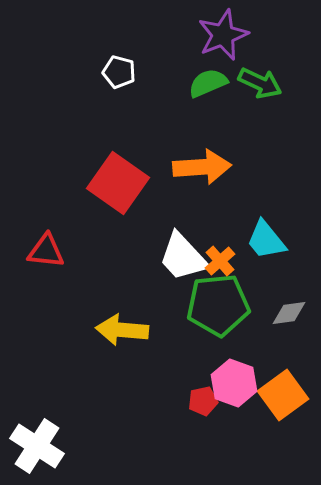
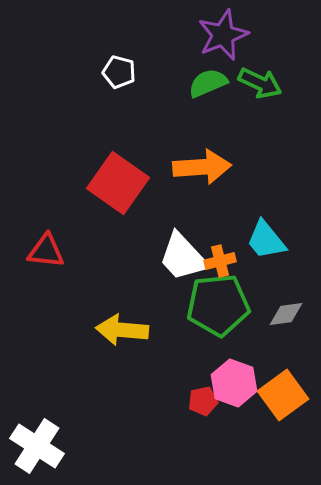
orange cross: rotated 28 degrees clockwise
gray diamond: moved 3 px left, 1 px down
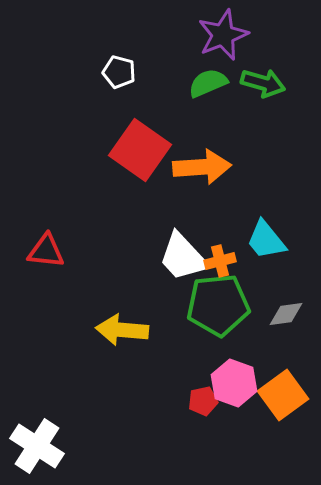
green arrow: moved 3 px right; rotated 9 degrees counterclockwise
red square: moved 22 px right, 33 px up
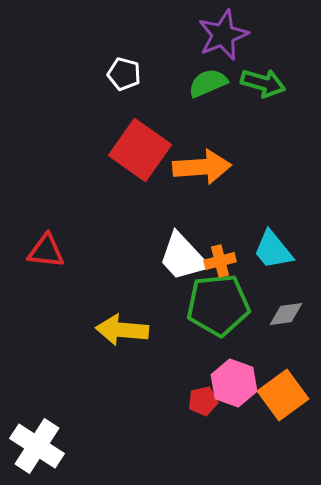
white pentagon: moved 5 px right, 2 px down
cyan trapezoid: moved 7 px right, 10 px down
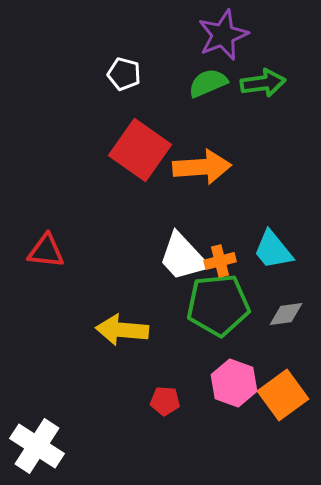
green arrow: rotated 24 degrees counterclockwise
red pentagon: moved 38 px left; rotated 16 degrees clockwise
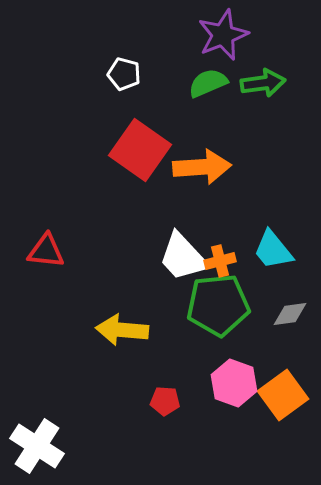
gray diamond: moved 4 px right
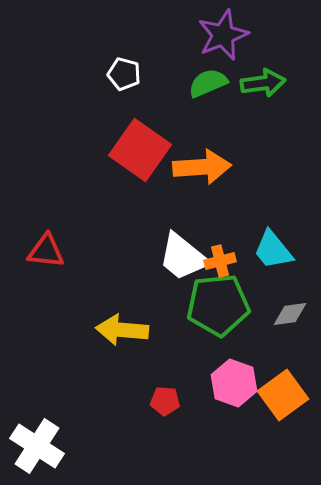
white trapezoid: rotated 8 degrees counterclockwise
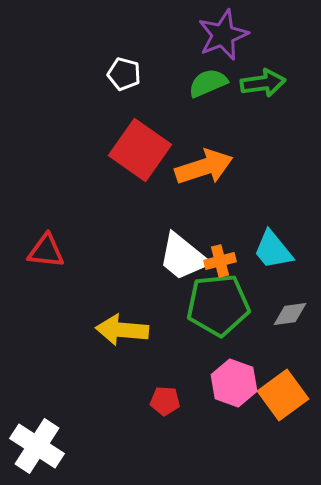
orange arrow: moved 2 px right; rotated 14 degrees counterclockwise
